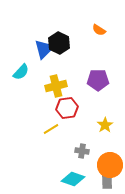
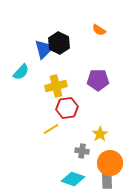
yellow star: moved 5 px left, 9 px down
orange circle: moved 2 px up
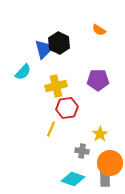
cyan semicircle: moved 2 px right
yellow line: rotated 35 degrees counterclockwise
gray rectangle: moved 2 px left, 2 px up
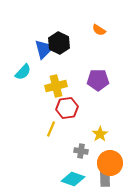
gray cross: moved 1 px left
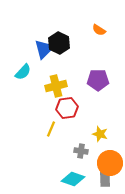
yellow star: rotated 21 degrees counterclockwise
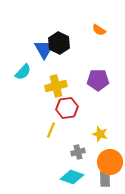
blue triangle: rotated 15 degrees counterclockwise
yellow line: moved 1 px down
gray cross: moved 3 px left, 1 px down; rotated 24 degrees counterclockwise
orange circle: moved 1 px up
cyan diamond: moved 1 px left, 2 px up
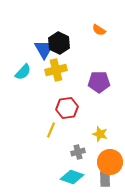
purple pentagon: moved 1 px right, 2 px down
yellow cross: moved 16 px up
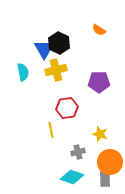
cyan semicircle: rotated 54 degrees counterclockwise
yellow line: rotated 35 degrees counterclockwise
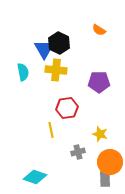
yellow cross: rotated 20 degrees clockwise
cyan diamond: moved 37 px left
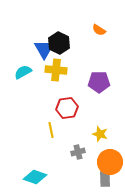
cyan semicircle: rotated 108 degrees counterclockwise
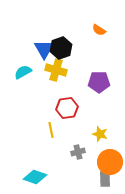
black hexagon: moved 2 px right, 5 px down; rotated 15 degrees clockwise
yellow cross: rotated 10 degrees clockwise
